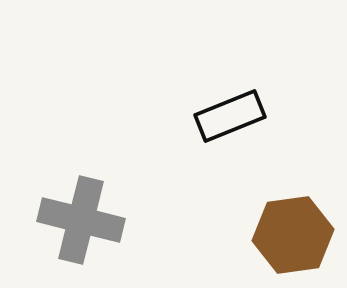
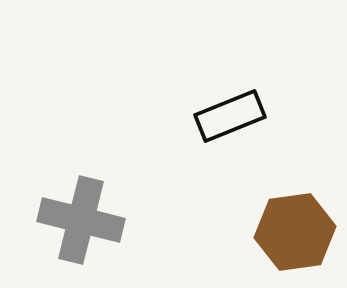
brown hexagon: moved 2 px right, 3 px up
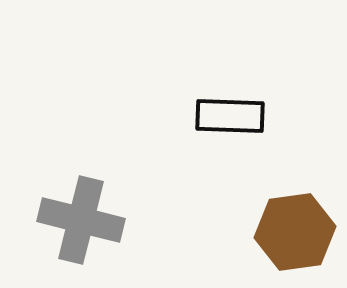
black rectangle: rotated 24 degrees clockwise
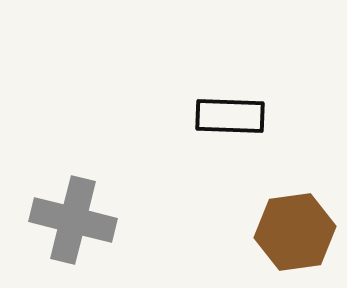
gray cross: moved 8 px left
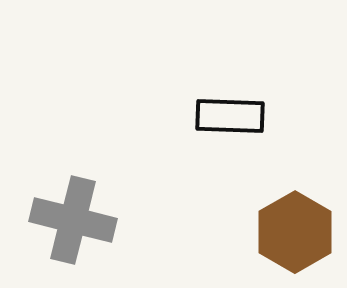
brown hexagon: rotated 22 degrees counterclockwise
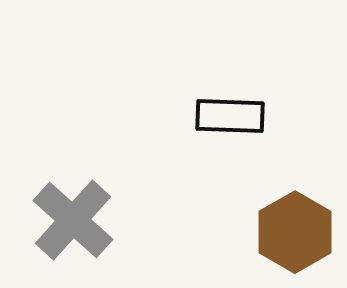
gray cross: rotated 28 degrees clockwise
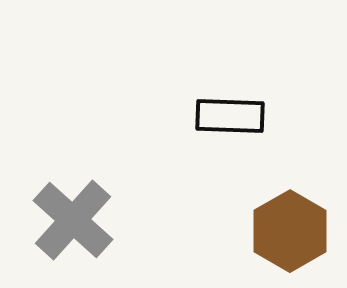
brown hexagon: moved 5 px left, 1 px up
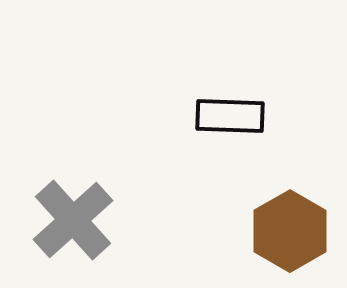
gray cross: rotated 6 degrees clockwise
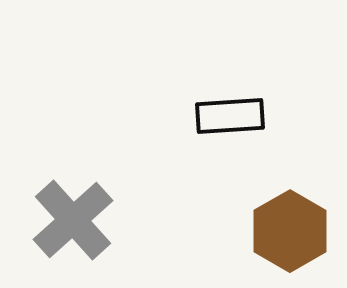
black rectangle: rotated 6 degrees counterclockwise
